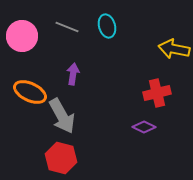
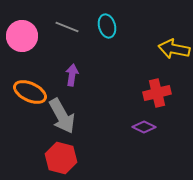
purple arrow: moved 1 px left, 1 px down
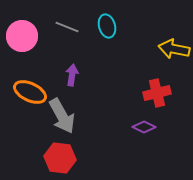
red hexagon: moved 1 px left; rotated 8 degrees counterclockwise
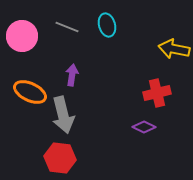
cyan ellipse: moved 1 px up
gray arrow: moved 1 px right, 1 px up; rotated 15 degrees clockwise
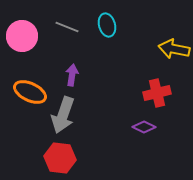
gray arrow: rotated 33 degrees clockwise
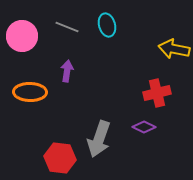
purple arrow: moved 5 px left, 4 px up
orange ellipse: rotated 24 degrees counterclockwise
gray arrow: moved 36 px right, 24 px down
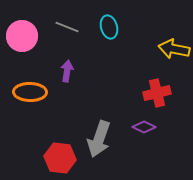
cyan ellipse: moved 2 px right, 2 px down
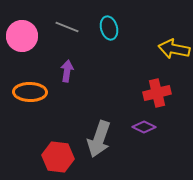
cyan ellipse: moved 1 px down
red hexagon: moved 2 px left, 1 px up
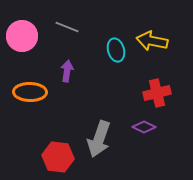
cyan ellipse: moved 7 px right, 22 px down
yellow arrow: moved 22 px left, 8 px up
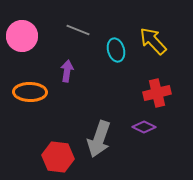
gray line: moved 11 px right, 3 px down
yellow arrow: moved 1 px right; rotated 36 degrees clockwise
